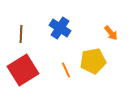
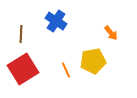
blue cross: moved 4 px left, 7 px up
red square: moved 1 px up
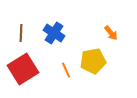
blue cross: moved 2 px left, 12 px down
brown line: moved 1 px up
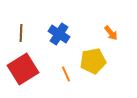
blue cross: moved 5 px right, 1 px down
orange line: moved 4 px down
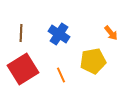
orange line: moved 5 px left, 1 px down
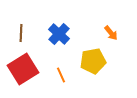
blue cross: rotated 10 degrees clockwise
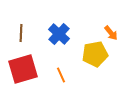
yellow pentagon: moved 2 px right, 7 px up
red square: rotated 16 degrees clockwise
